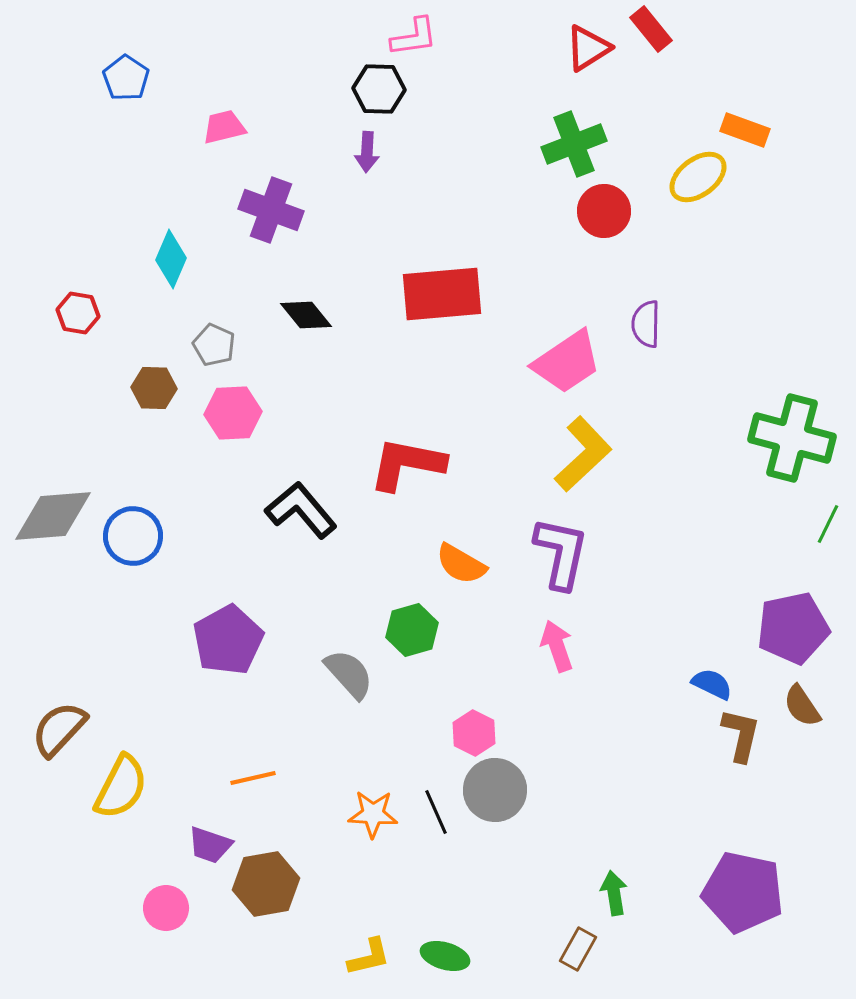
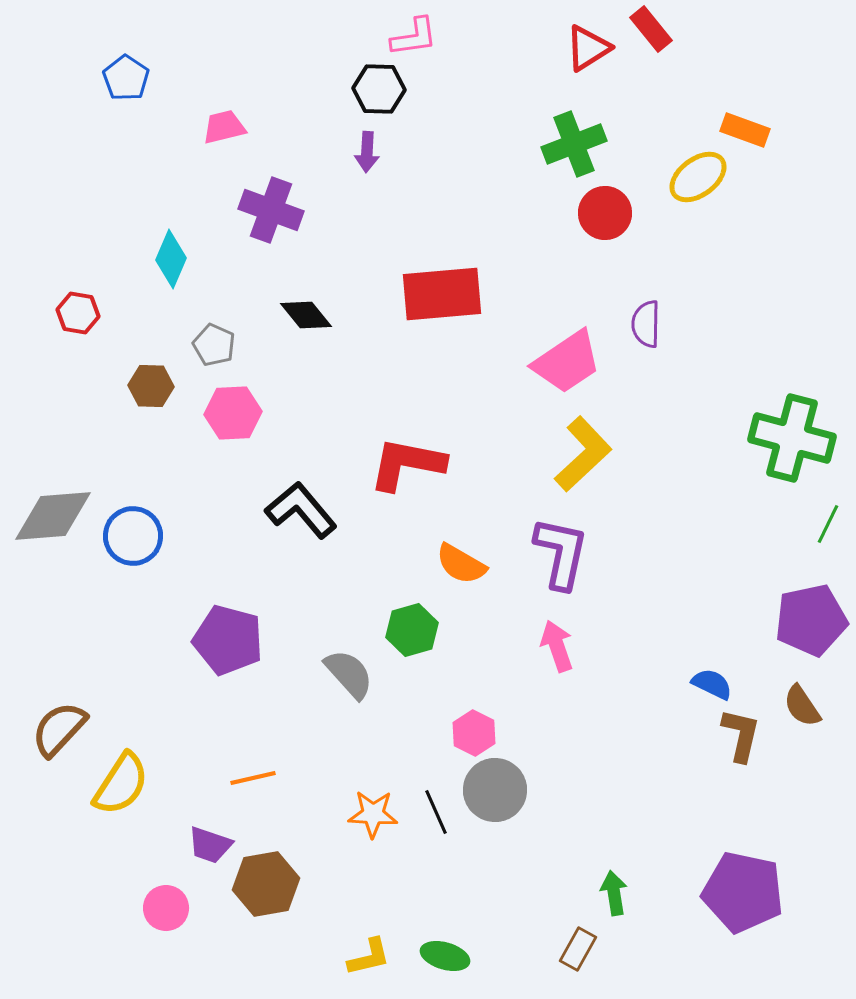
red circle at (604, 211): moved 1 px right, 2 px down
brown hexagon at (154, 388): moved 3 px left, 2 px up
purple pentagon at (793, 628): moved 18 px right, 8 px up
purple pentagon at (228, 640): rotated 28 degrees counterclockwise
yellow semicircle at (121, 787): moved 3 px up; rotated 6 degrees clockwise
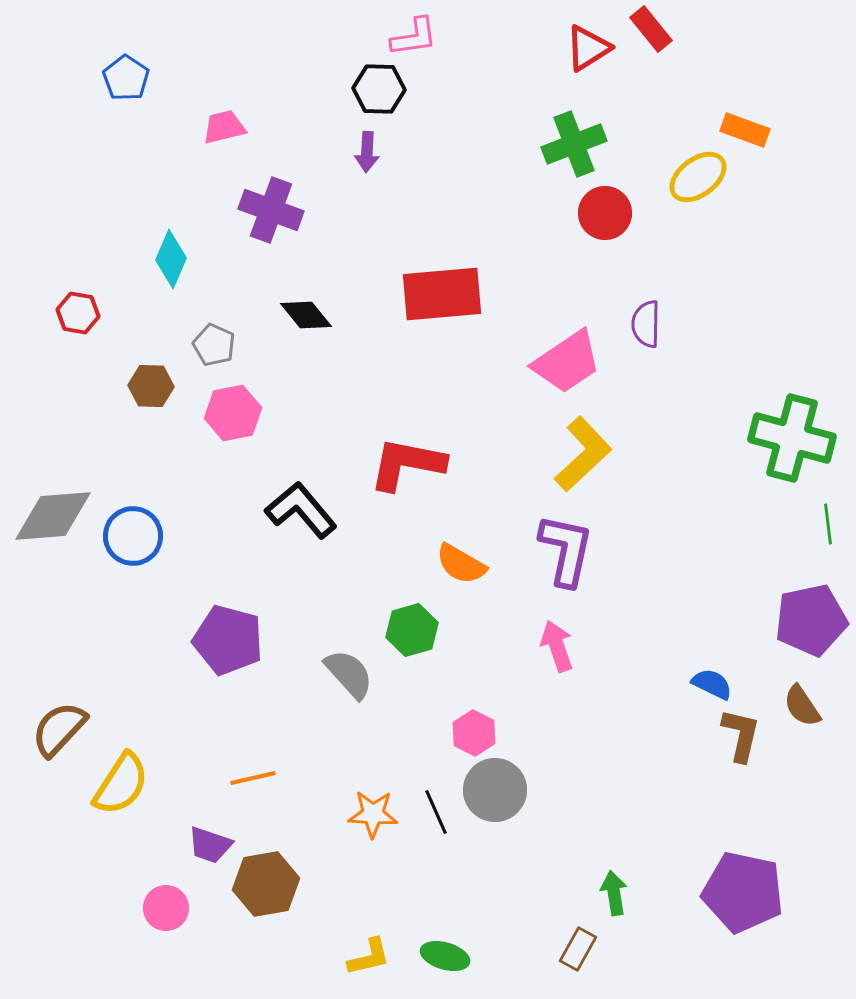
pink hexagon at (233, 413): rotated 8 degrees counterclockwise
green line at (828, 524): rotated 33 degrees counterclockwise
purple L-shape at (561, 553): moved 5 px right, 3 px up
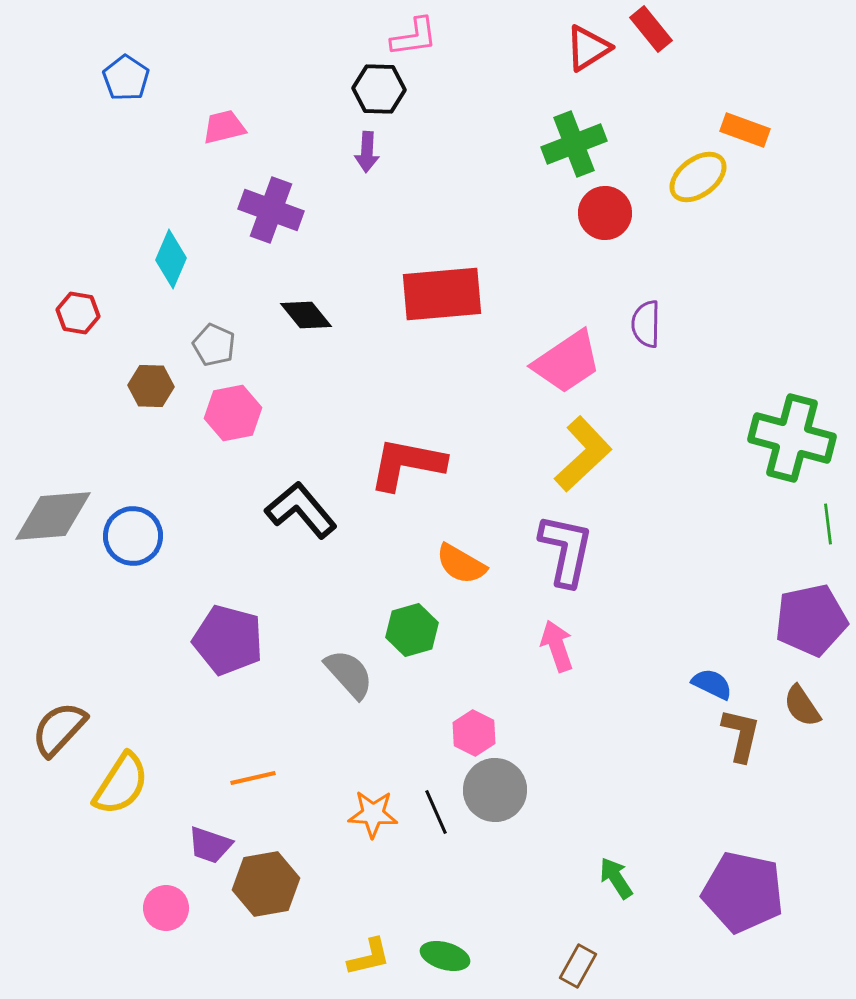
green arrow at (614, 893): moved 2 px right, 15 px up; rotated 24 degrees counterclockwise
brown rectangle at (578, 949): moved 17 px down
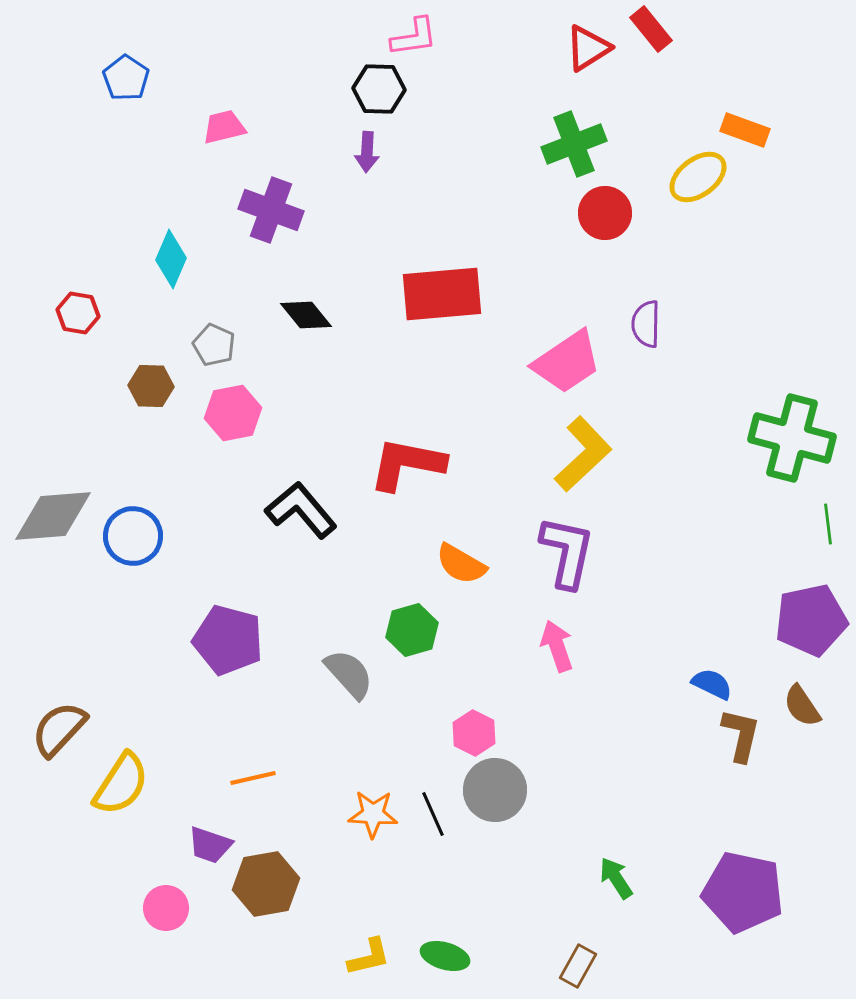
purple L-shape at (566, 550): moved 1 px right, 2 px down
black line at (436, 812): moved 3 px left, 2 px down
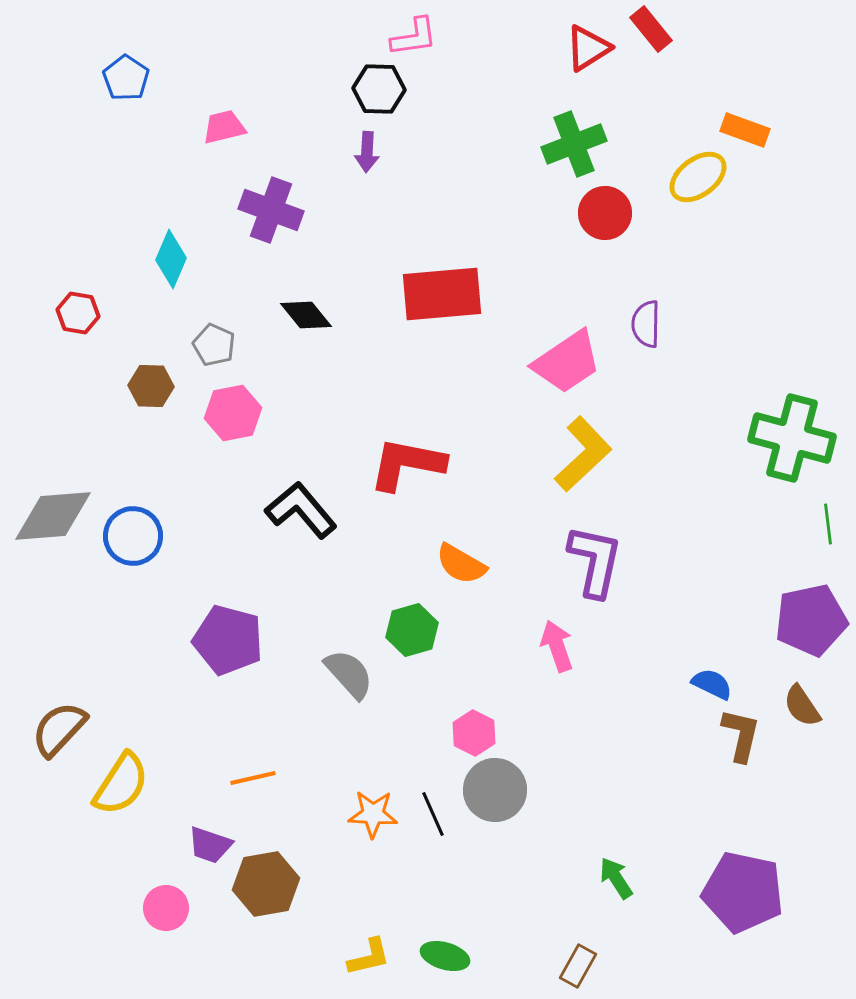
purple L-shape at (567, 552): moved 28 px right, 9 px down
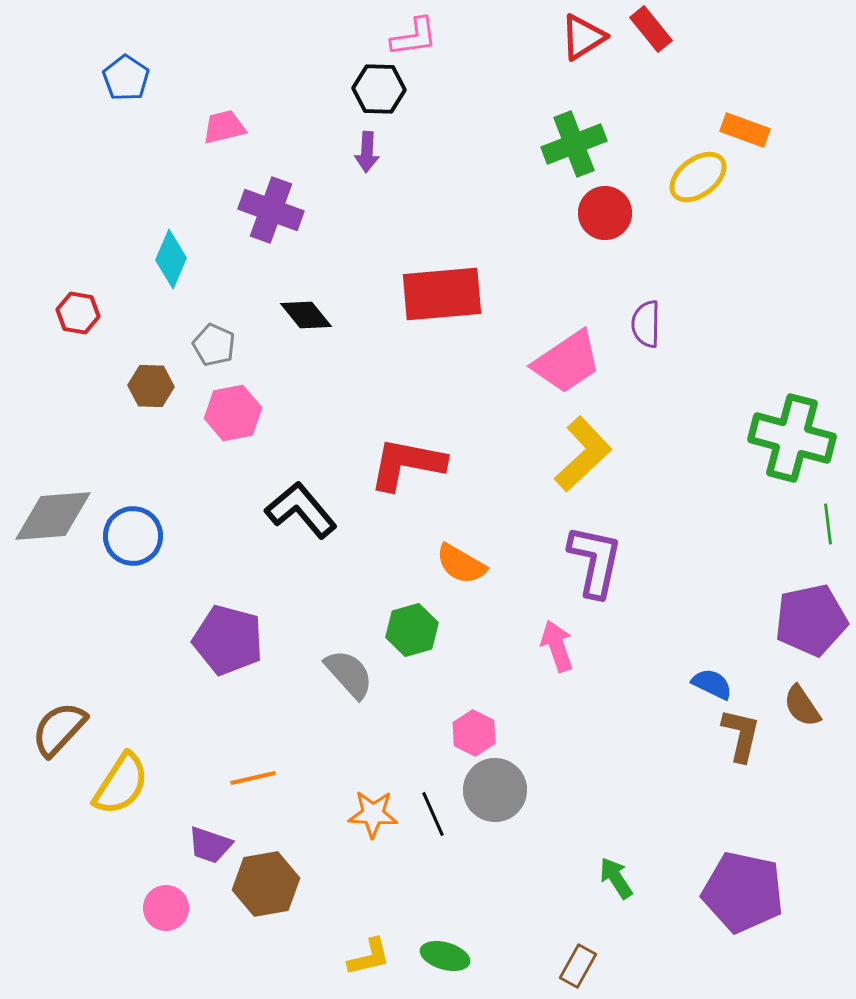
red triangle at (588, 48): moved 5 px left, 11 px up
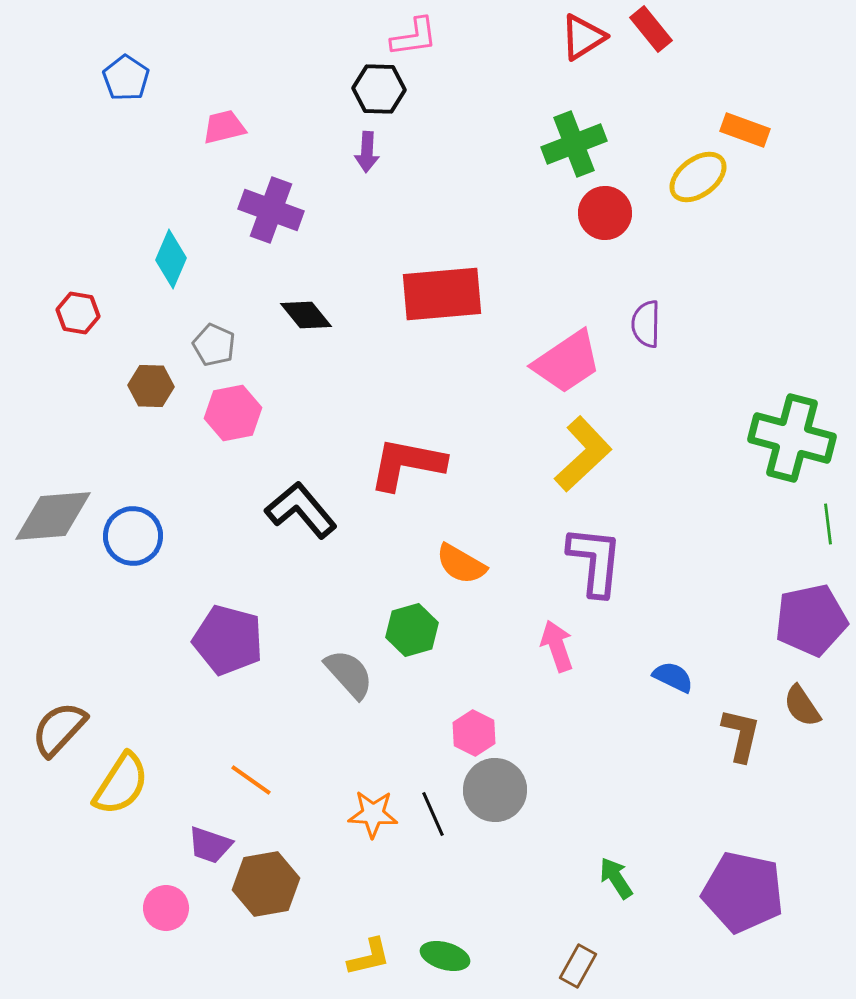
purple L-shape at (595, 561): rotated 6 degrees counterclockwise
blue semicircle at (712, 684): moved 39 px left, 7 px up
orange line at (253, 778): moved 2 px left, 2 px down; rotated 48 degrees clockwise
